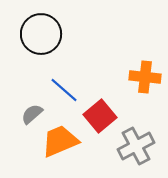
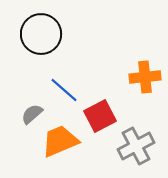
orange cross: rotated 12 degrees counterclockwise
red square: rotated 12 degrees clockwise
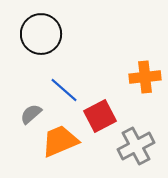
gray semicircle: moved 1 px left
